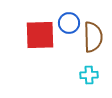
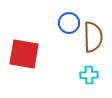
red square: moved 16 px left, 19 px down; rotated 12 degrees clockwise
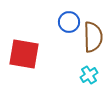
blue circle: moved 1 px up
cyan cross: rotated 30 degrees counterclockwise
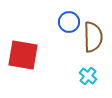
red square: moved 1 px left, 1 px down
cyan cross: moved 1 px left, 1 px down; rotated 18 degrees counterclockwise
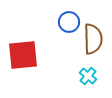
brown semicircle: moved 2 px down
red square: rotated 16 degrees counterclockwise
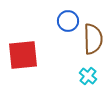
blue circle: moved 1 px left, 1 px up
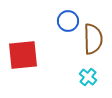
cyan cross: moved 1 px down
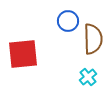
red square: moved 1 px up
cyan cross: rotated 12 degrees clockwise
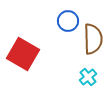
red square: rotated 36 degrees clockwise
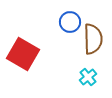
blue circle: moved 2 px right, 1 px down
